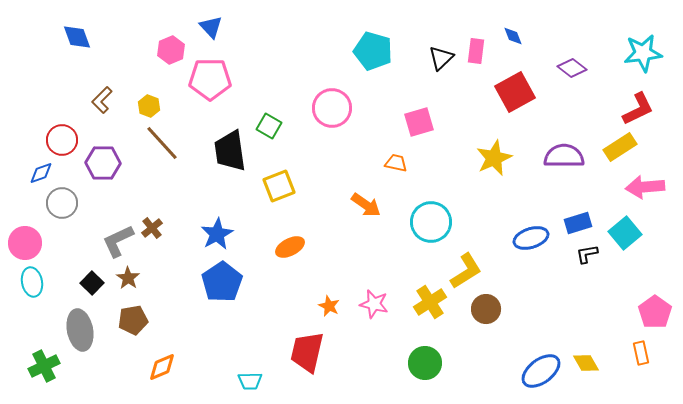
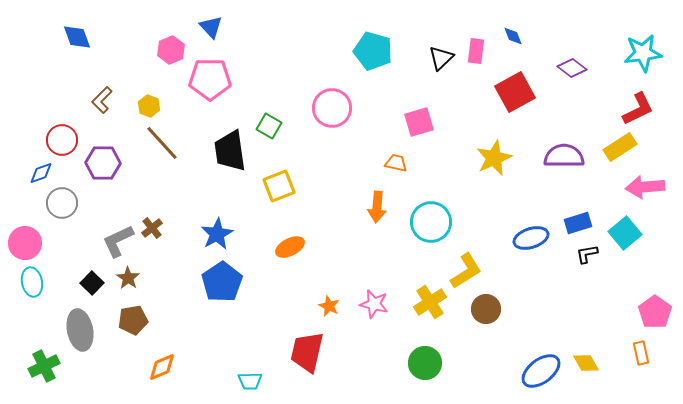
orange arrow at (366, 205): moved 11 px right, 2 px down; rotated 60 degrees clockwise
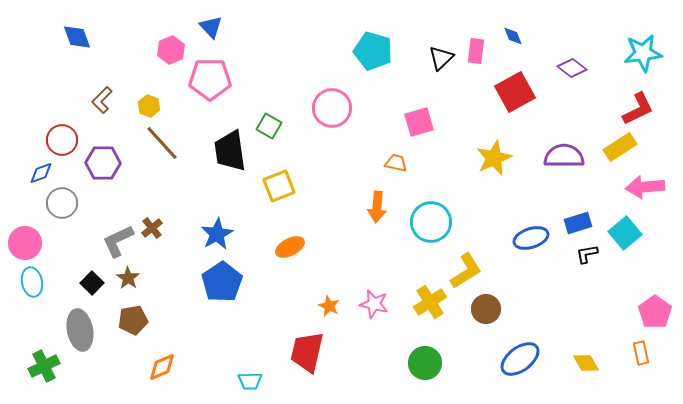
blue ellipse at (541, 371): moved 21 px left, 12 px up
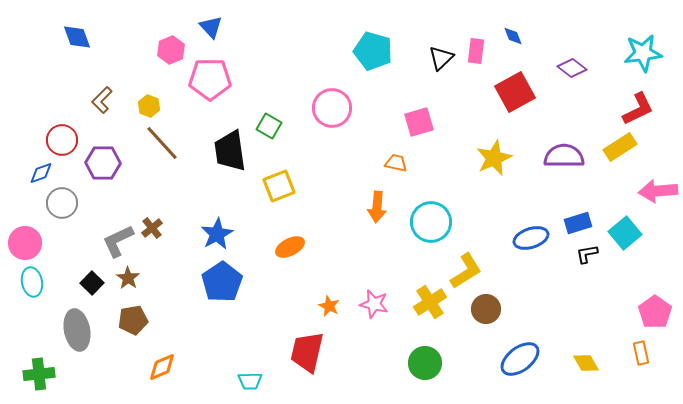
pink arrow at (645, 187): moved 13 px right, 4 px down
gray ellipse at (80, 330): moved 3 px left
green cross at (44, 366): moved 5 px left, 8 px down; rotated 20 degrees clockwise
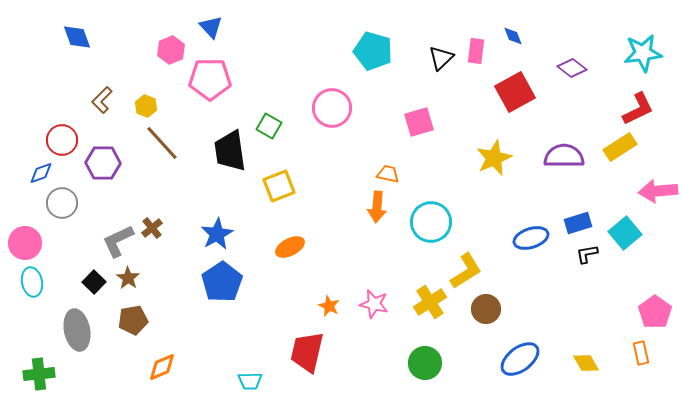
yellow hexagon at (149, 106): moved 3 px left
orange trapezoid at (396, 163): moved 8 px left, 11 px down
black square at (92, 283): moved 2 px right, 1 px up
